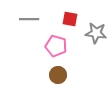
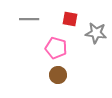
pink pentagon: moved 2 px down
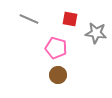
gray line: rotated 24 degrees clockwise
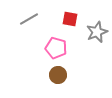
gray line: rotated 54 degrees counterclockwise
gray star: moved 1 px right, 1 px up; rotated 30 degrees counterclockwise
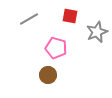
red square: moved 3 px up
brown circle: moved 10 px left
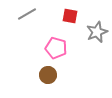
gray line: moved 2 px left, 5 px up
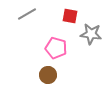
gray star: moved 6 px left, 2 px down; rotated 30 degrees clockwise
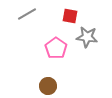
gray star: moved 4 px left, 3 px down
pink pentagon: rotated 20 degrees clockwise
brown circle: moved 11 px down
